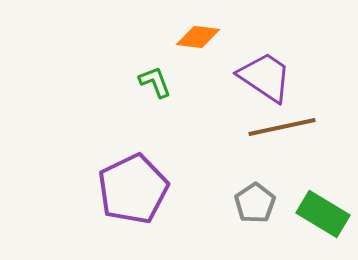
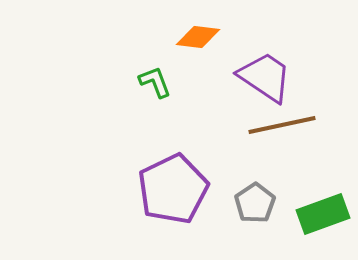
brown line: moved 2 px up
purple pentagon: moved 40 px right
green rectangle: rotated 51 degrees counterclockwise
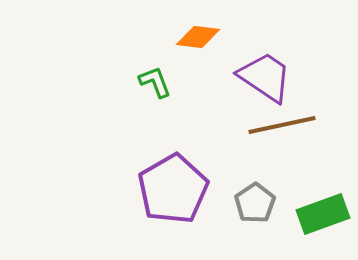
purple pentagon: rotated 4 degrees counterclockwise
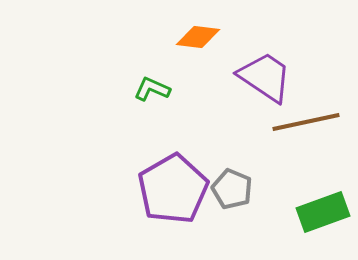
green L-shape: moved 3 px left, 7 px down; rotated 45 degrees counterclockwise
brown line: moved 24 px right, 3 px up
gray pentagon: moved 23 px left, 14 px up; rotated 15 degrees counterclockwise
green rectangle: moved 2 px up
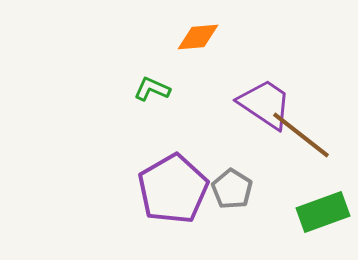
orange diamond: rotated 12 degrees counterclockwise
purple trapezoid: moved 27 px down
brown line: moved 5 px left, 13 px down; rotated 50 degrees clockwise
gray pentagon: rotated 9 degrees clockwise
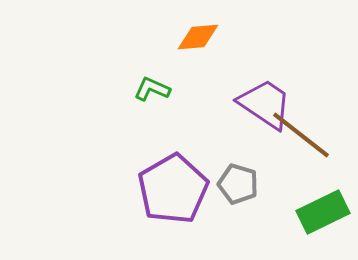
gray pentagon: moved 6 px right, 5 px up; rotated 15 degrees counterclockwise
green rectangle: rotated 6 degrees counterclockwise
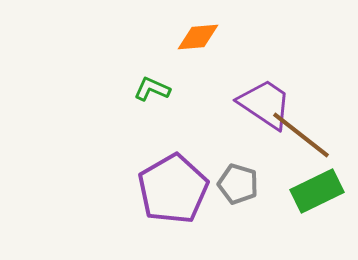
green rectangle: moved 6 px left, 21 px up
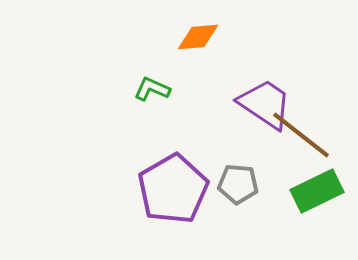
gray pentagon: rotated 12 degrees counterclockwise
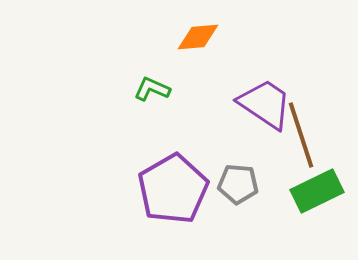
brown line: rotated 34 degrees clockwise
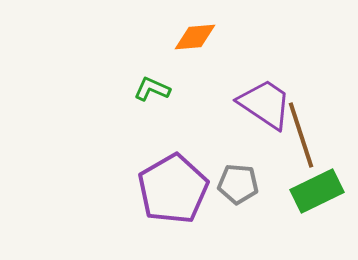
orange diamond: moved 3 px left
